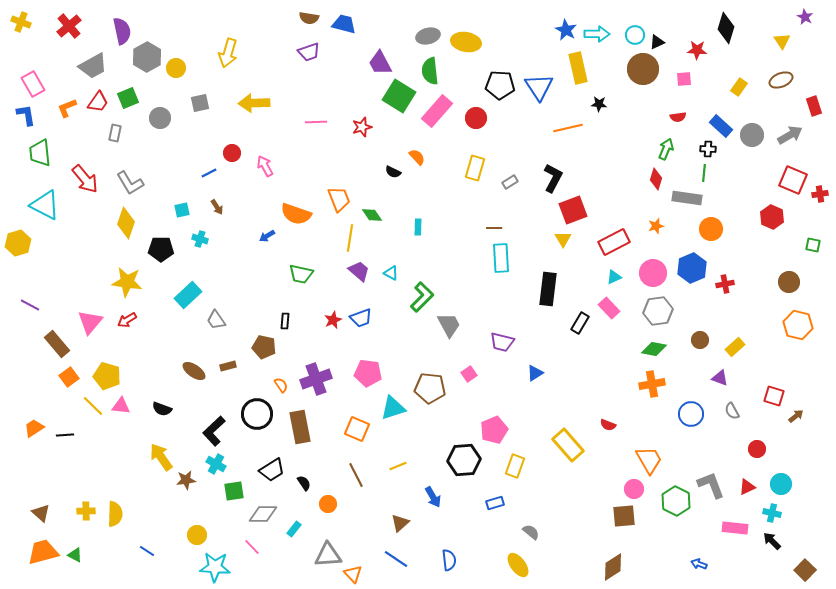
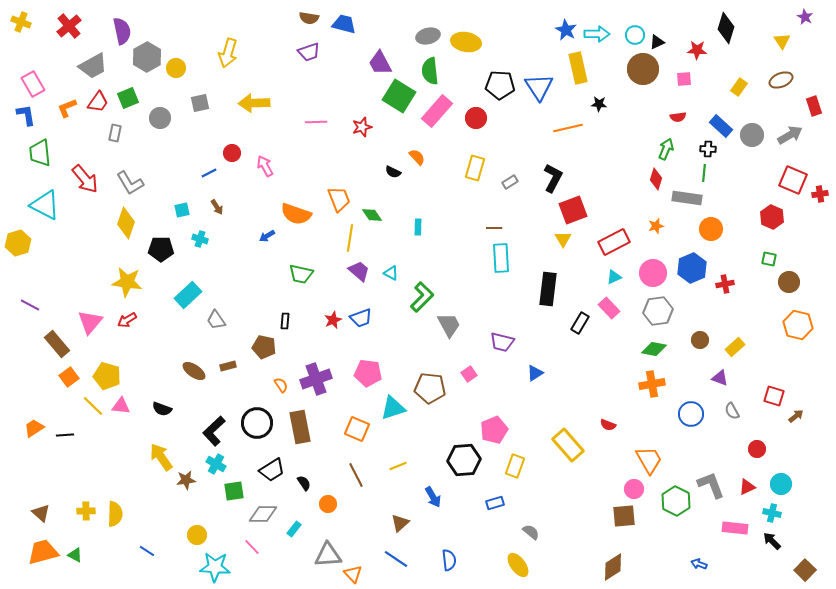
green square at (813, 245): moved 44 px left, 14 px down
black circle at (257, 414): moved 9 px down
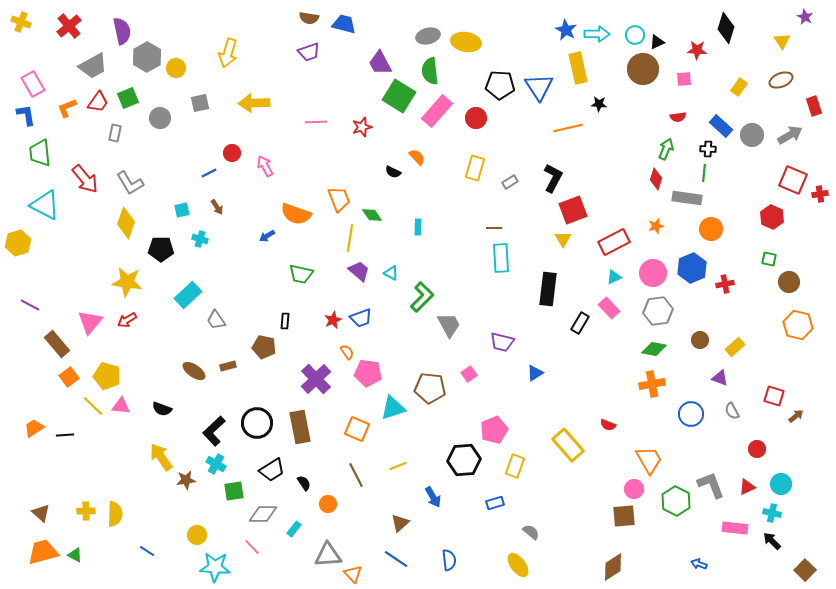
purple cross at (316, 379): rotated 24 degrees counterclockwise
orange semicircle at (281, 385): moved 66 px right, 33 px up
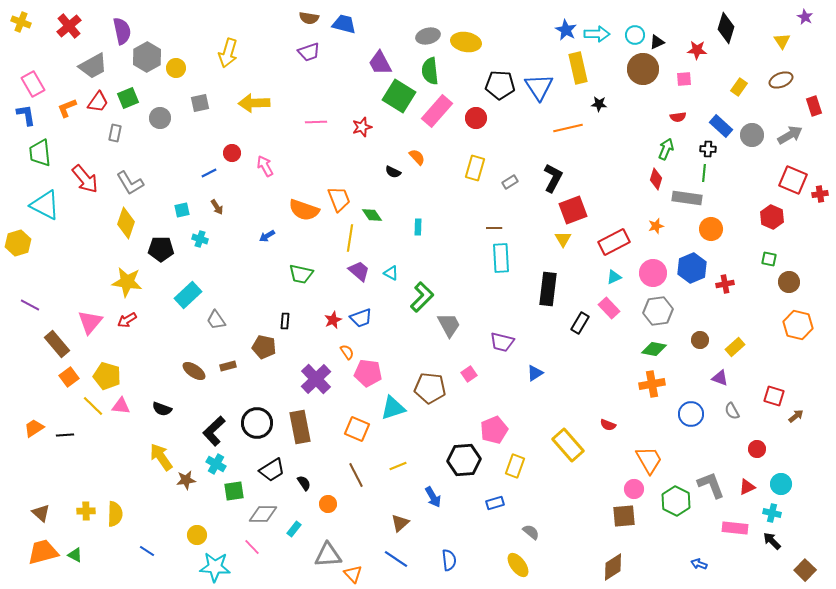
orange semicircle at (296, 214): moved 8 px right, 4 px up
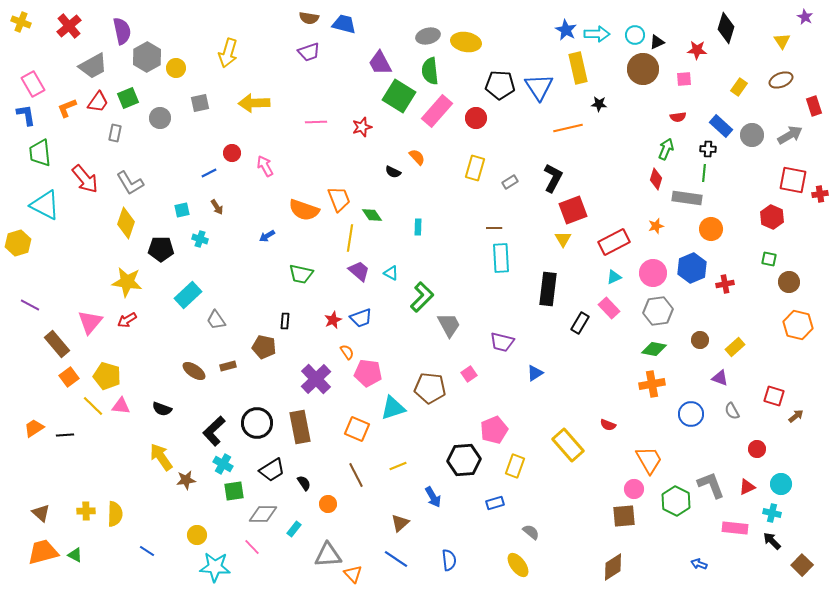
red square at (793, 180): rotated 12 degrees counterclockwise
cyan cross at (216, 464): moved 7 px right
brown square at (805, 570): moved 3 px left, 5 px up
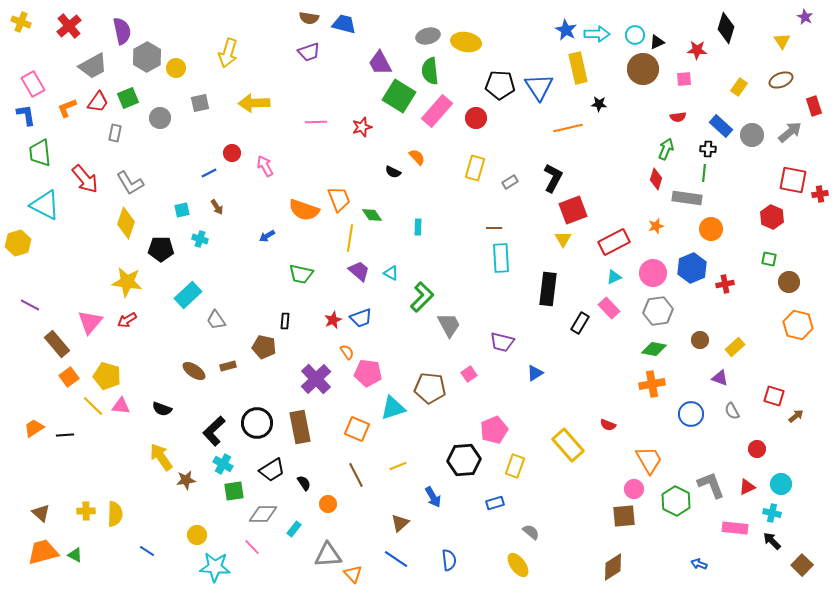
gray arrow at (790, 135): moved 3 px up; rotated 10 degrees counterclockwise
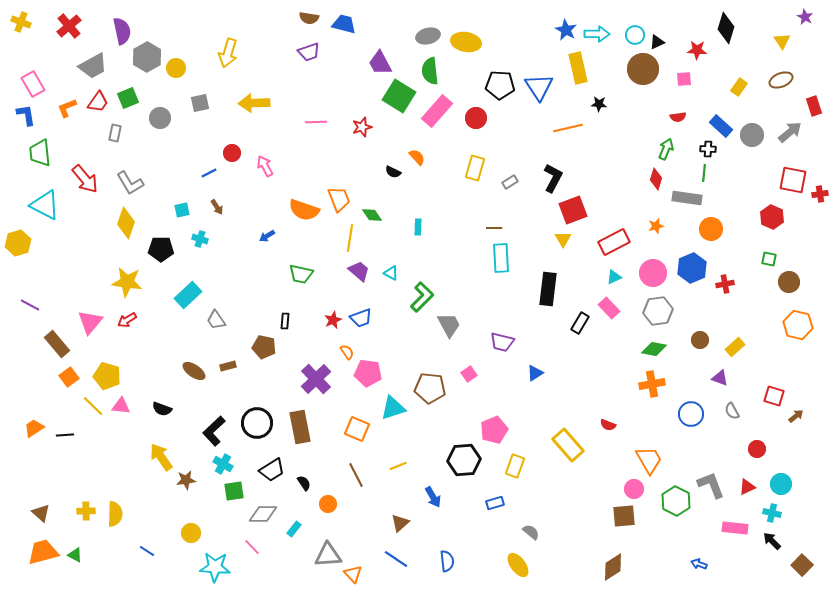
yellow circle at (197, 535): moved 6 px left, 2 px up
blue semicircle at (449, 560): moved 2 px left, 1 px down
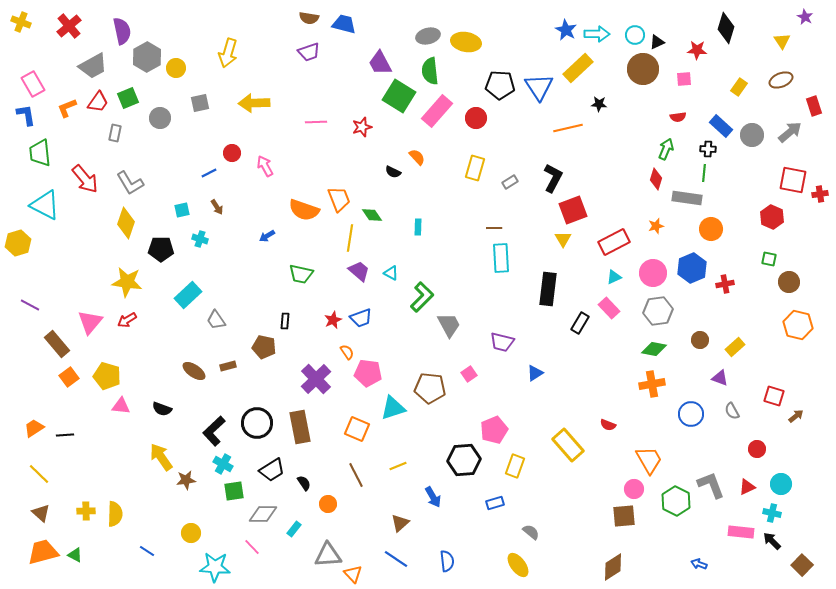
yellow rectangle at (578, 68): rotated 60 degrees clockwise
yellow line at (93, 406): moved 54 px left, 68 px down
pink rectangle at (735, 528): moved 6 px right, 4 px down
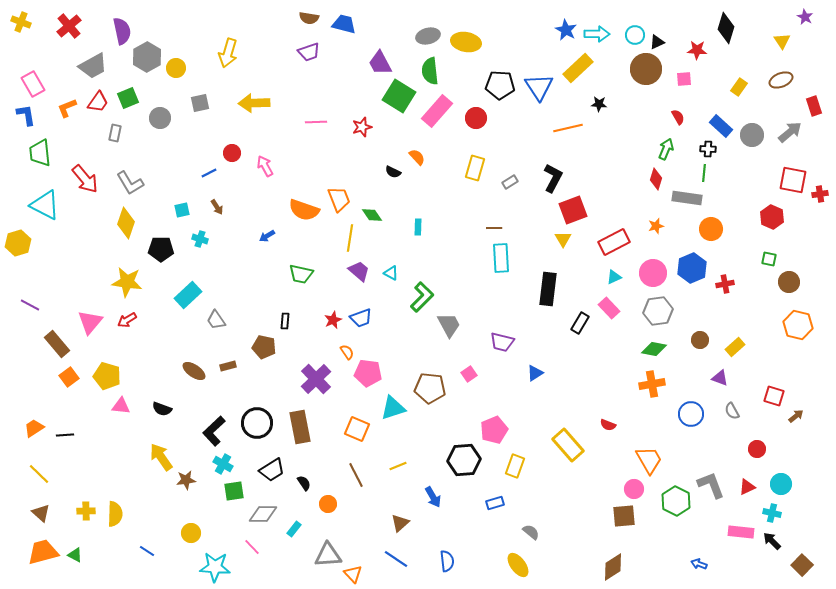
brown circle at (643, 69): moved 3 px right
red semicircle at (678, 117): rotated 112 degrees counterclockwise
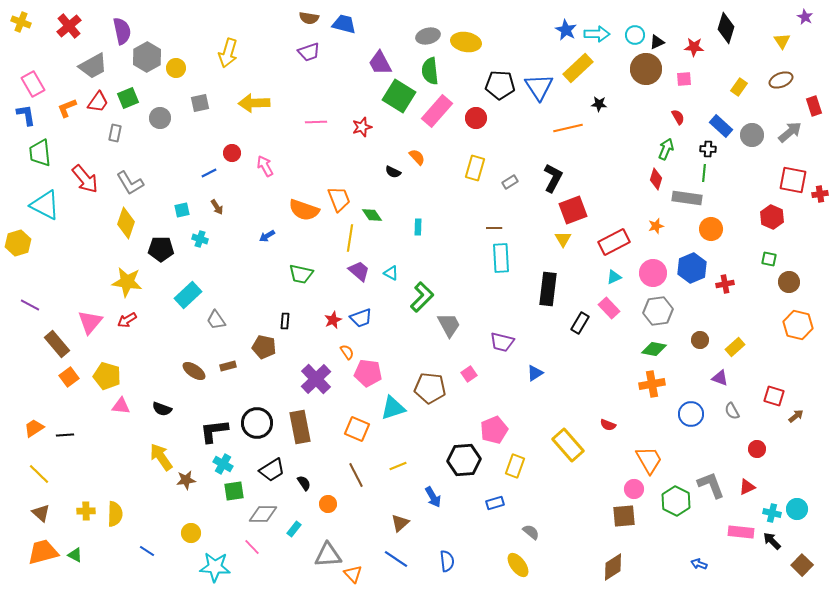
red star at (697, 50): moved 3 px left, 3 px up
black L-shape at (214, 431): rotated 36 degrees clockwise
cyan circle at (781, 484): moved 16 px right, 25 px down
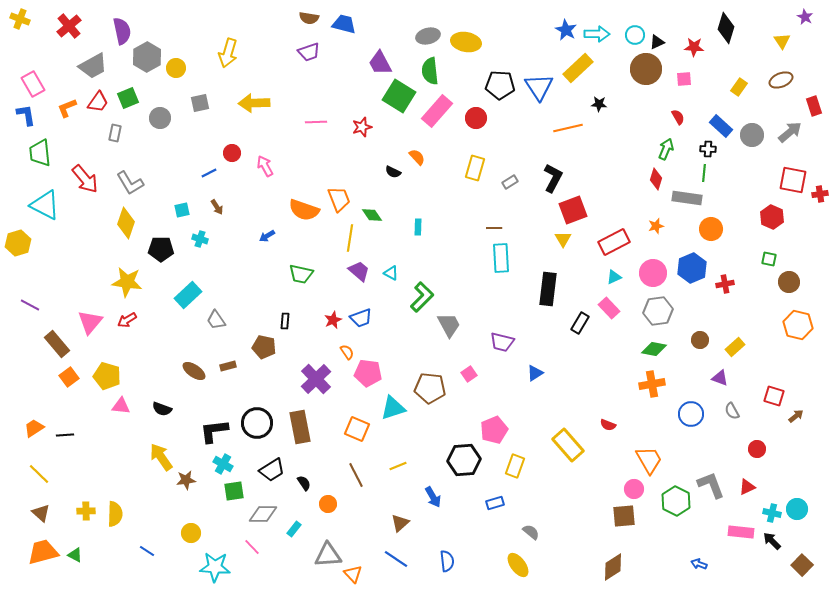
yellow cross at (21, 22): moved 1 px left, 3 px up
